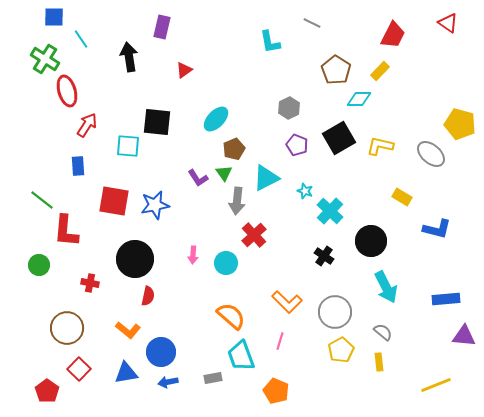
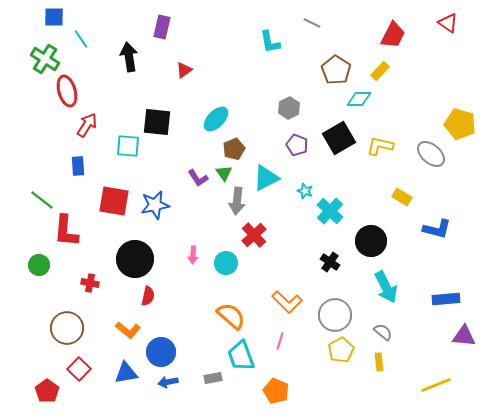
black cross at (324, 256): moved 6 px right, 6 px down
gray circle at (335, 312): moved 3 px down
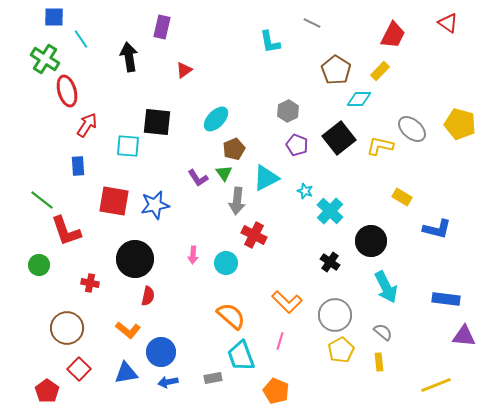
gray hexagon at (289, 108): moved 1 px left, 3 px down
black square at (339, 138): rotated 8 degrees counterclockwise
gray ellipse at (431, 154): moved 19 px left, 25 px up
red L-shape at (66, 231): rotated 24 degrees counterclockwise
red cross at (254, 235): rotated 20 degrees counterclockwise
blue rectangle at (446, 299): rotated 12 degrees clockwise
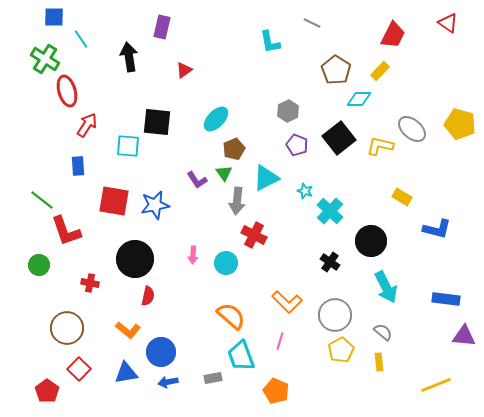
purple L-shape at (198, 178): moved 1 px left, 2 px down
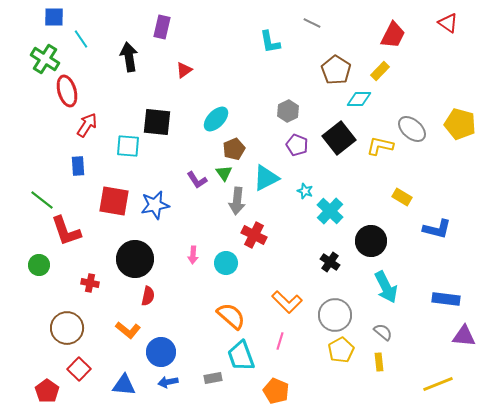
blue triangle at (126, 373): moved 2 px left, 12 px down; rotated 15 degrees clockwise
yellow line at (436, 385): moved 2 px right, 1 px up
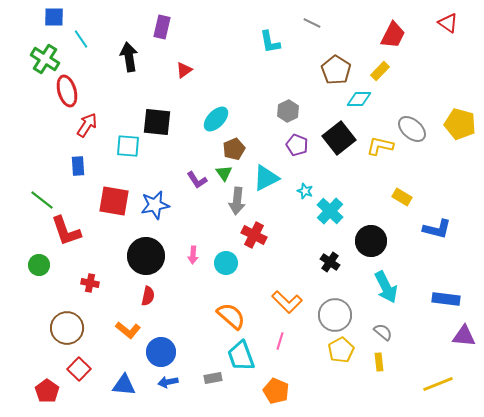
black circle at (135, 259): moved 11 px right, 3 px up
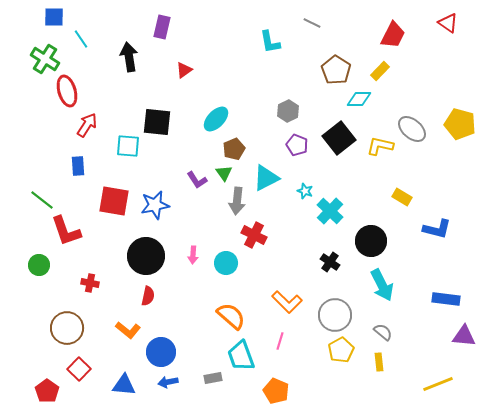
cyan arrow at (386, 287): moved 4 px left, 2 px up
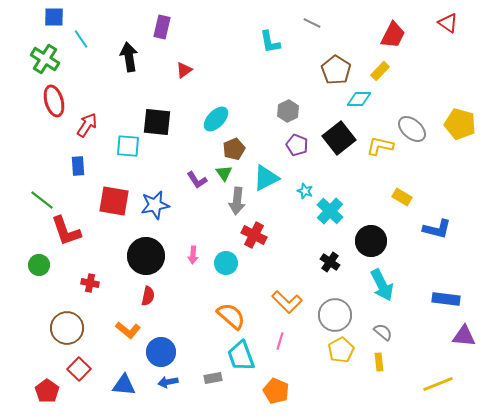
red ellipse at (67, 91): moved 13 px left, 10 px down
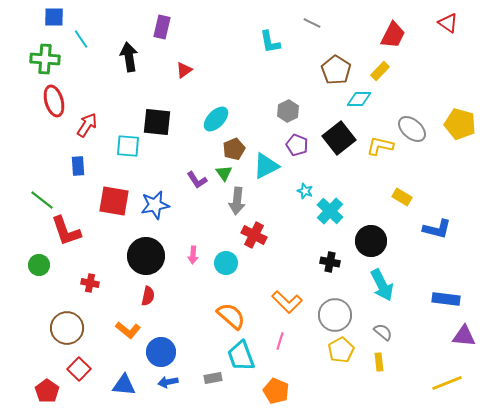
green cross at (45, 59): rotated 28 degrees counterclockwise
cyan triangle at (266, 178): moved 12 px up
black cross at (330, 262): rotated 24 degrees counterclockwise
yellow line at (438, 384): moved 9 px right, 1 px up
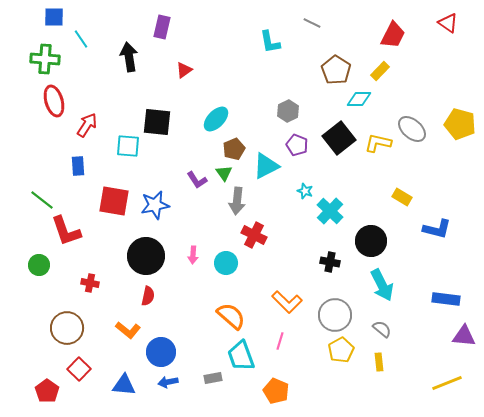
yellow L-shape at (380, 146): moved 2 px left, 3 px up
gray semicircle at (383, 332): moved 1 px left, 3 px up
